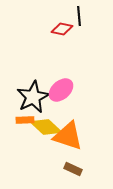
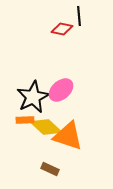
brown rectangle: moved 23 px left
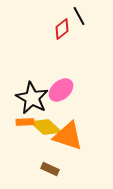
black line: rotated 24 degrees counterclockwise
red diamond: rotated 50 degrees counterclockwise
black star: moved 1 px left, 1 px down; rotated 16 degrees counterclockwise
orange rectangle: moved 2 px down
